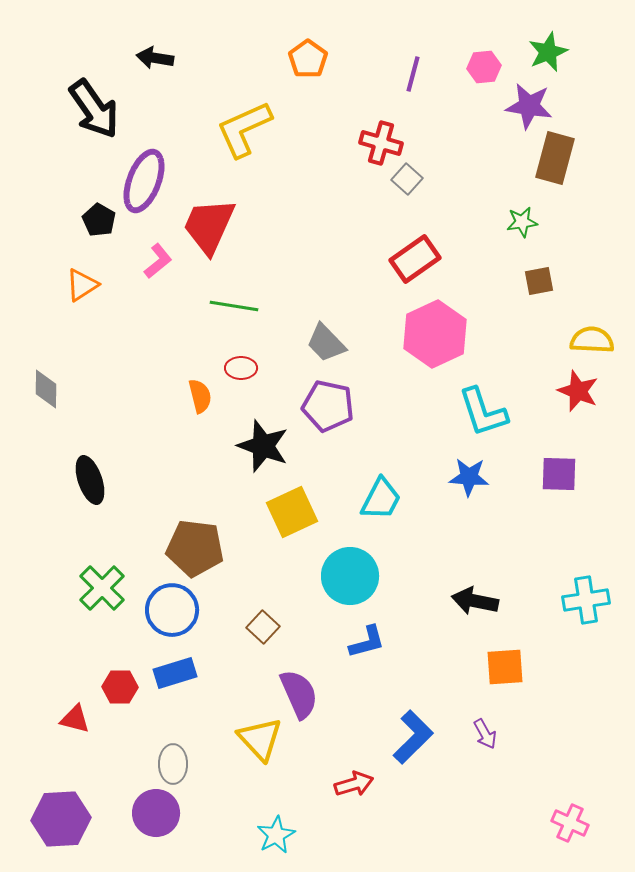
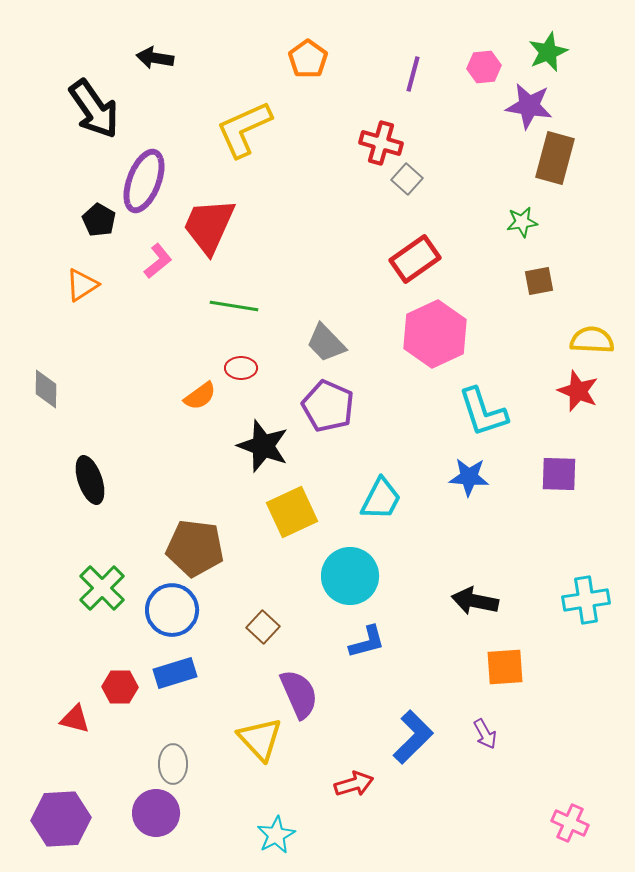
orange semicircle at (200, 396): rotated 68 degrees clockwise
purple pentagon at (328, 406): rotated 12 degrees clockwise
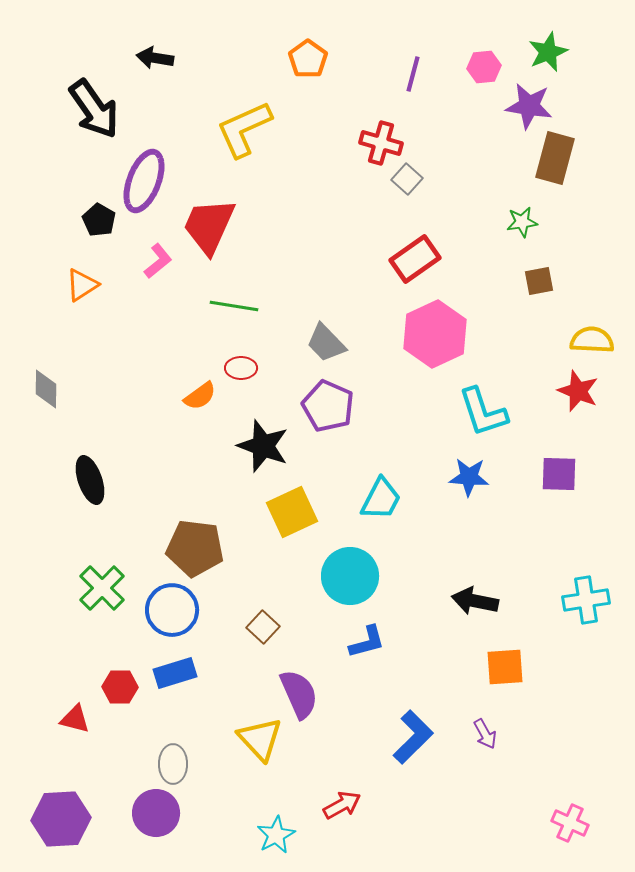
red arrow at (354, 784): moved 12 px left, 21 px down; rotated 12 degrees counterclockwise
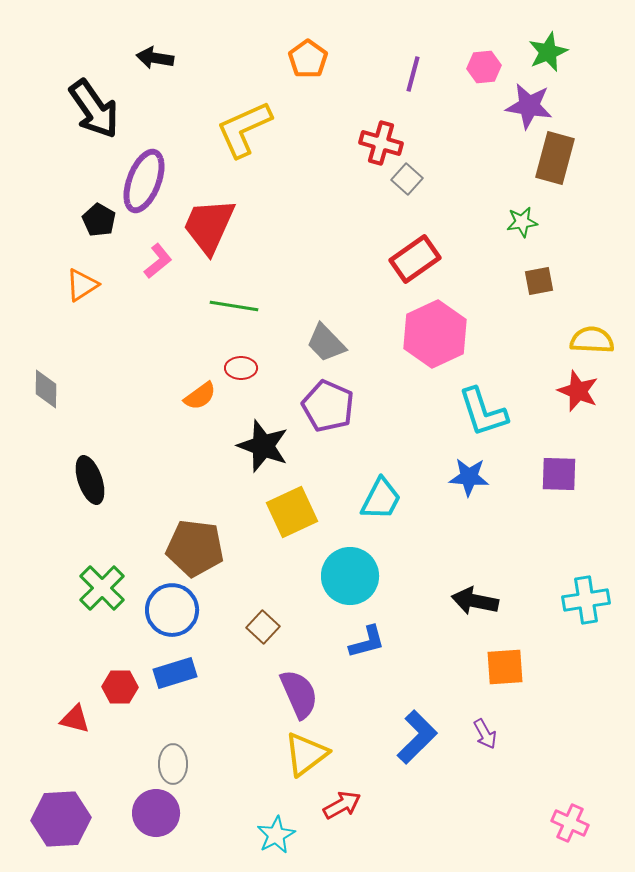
blue L-shape at (413, 737): moved 4 px right
yellow triangle at (260, 739): moved 46 px right, 15 px down; rotated 36 degrees clockwise
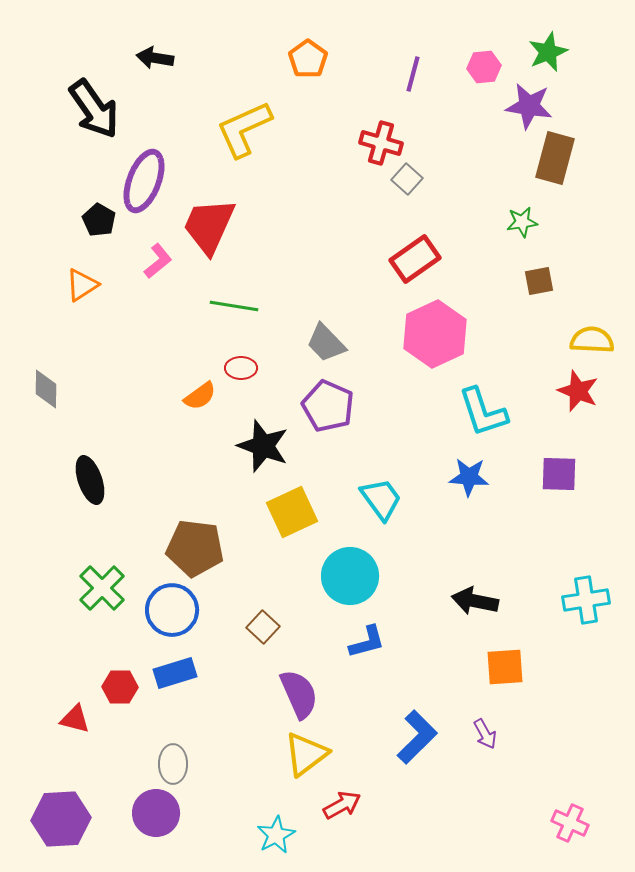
cyan trapezoid at (381, 499): rotated 63 degrees counterclockwise
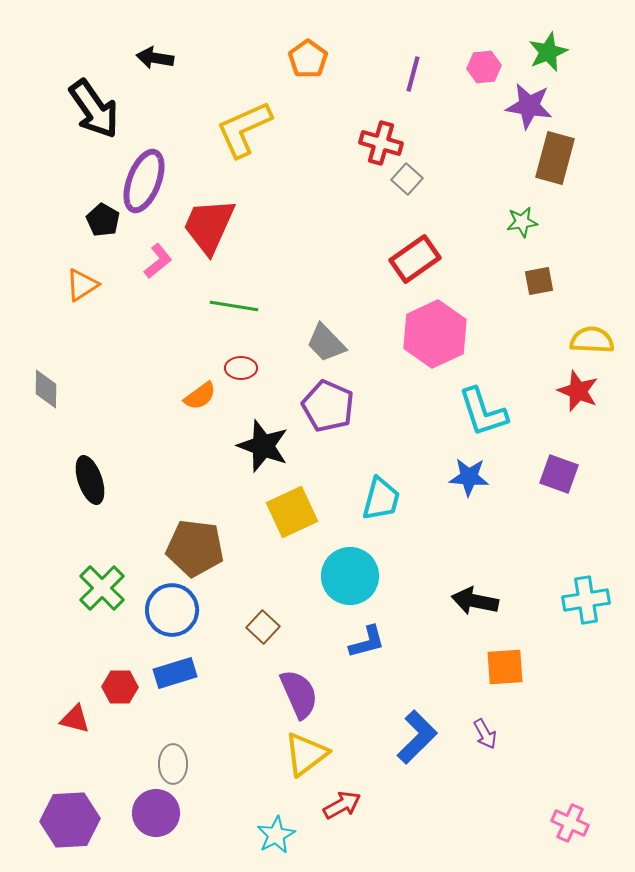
black pentagon at (99, 220): moved 4 px right
purple square at (559, 474): rotated 18 degrees clockwise
cyan trapezoid at (381, 499): rotated 51 degrees clockwise
purple hexagon at (61, 819): moved 9 px right, 1 px down
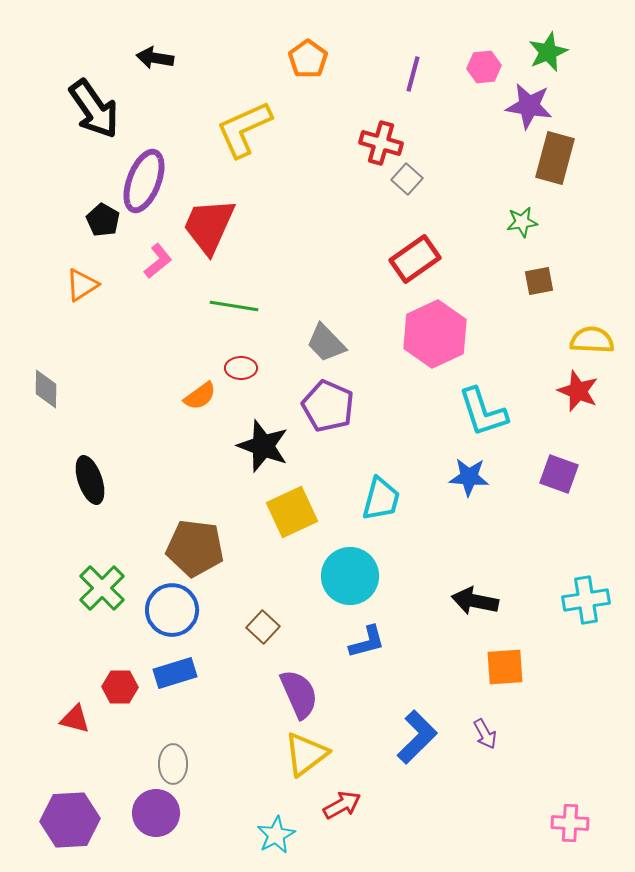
pink cross at (570, 823): rotated 21 degrees counterclockwise
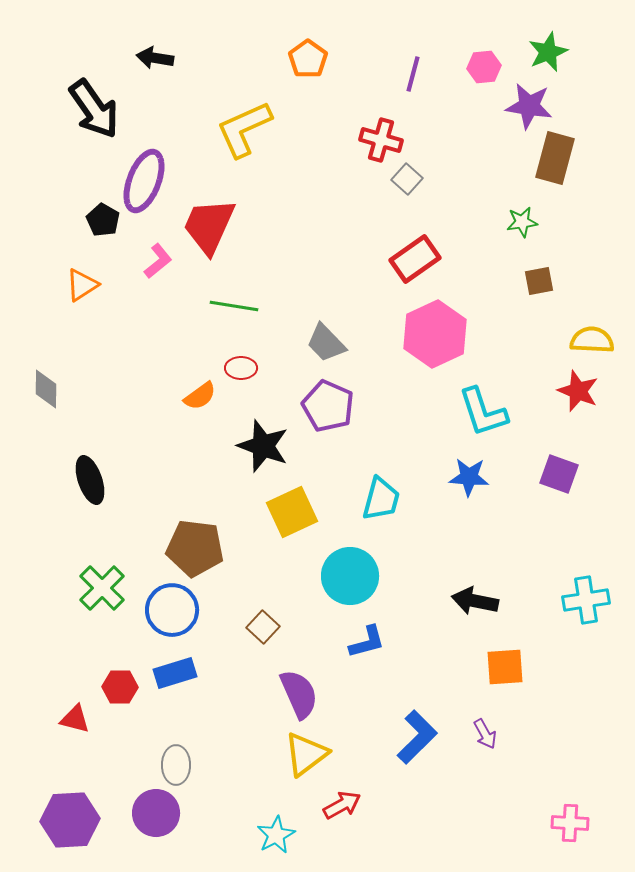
red cross at (381, 143): moved 3 px up
gray ellipse at (173, 764): moved 3 px right, 1 px down
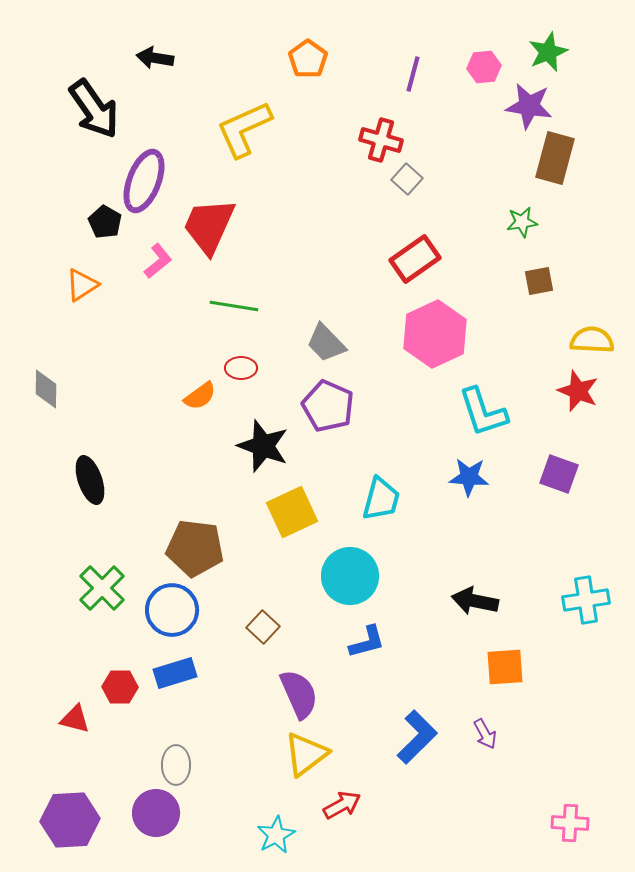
black pentagon at (103, 220): moved 2 px right, 2 px down
